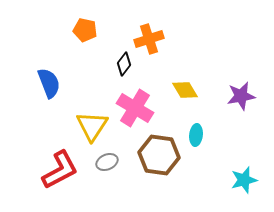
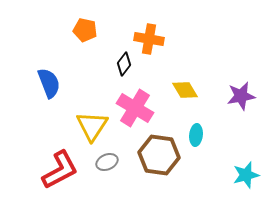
orange cross: rotated 28 degrees clockwise
cyan star: moved 2 px right, 5 px up
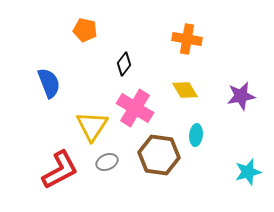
orange cross: moved 38 px right
cyan star: moved 2 px right, 3 px up
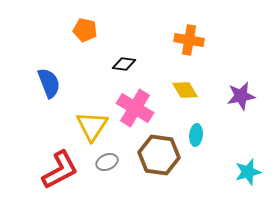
orange cross: moved 2 px right, 1 px down
black diamond: rotated 60 degrees clockwise
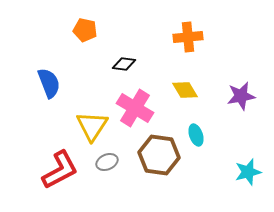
orange cross: moved 1 px left, 3 px up; rotated 16 degrees counterclockwise
cyan ellipse: rotated 25 degrees counterclockwise
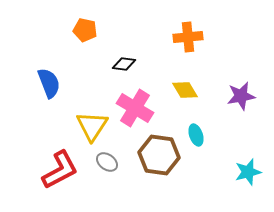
gray ellipse: rotated 60 degrees clockwise
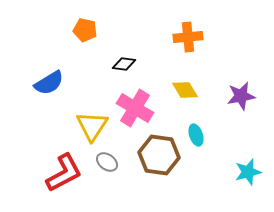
blue semicircle: rotated 80 degrees clockwise
red L-shape: moved 4 px right, 3 px down
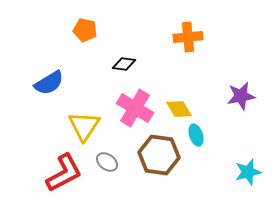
yellow diamond: moved 6 px left, 19 px down
yellow triangle: moved 8 px left
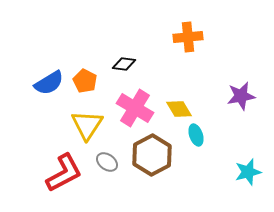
orange pentagon: moved 51 px down; rotated 15 degrees clockwise
yellow triangle: moved 3 px right, 1 px up
brown hexagon: moved 7 px left; rotated 24 degrees clockwise
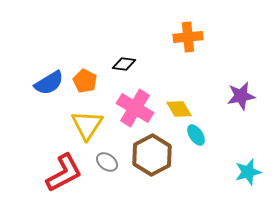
cyan ellipse: rotated 15 degrees counterclockwise
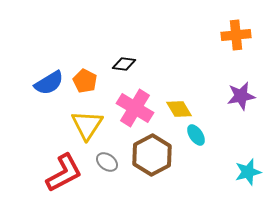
orange cross: moved 48 px right, 2 px up
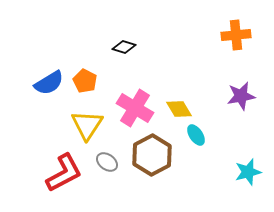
black diamond: moved 17 px up; rotated 10 degrees clockwise
